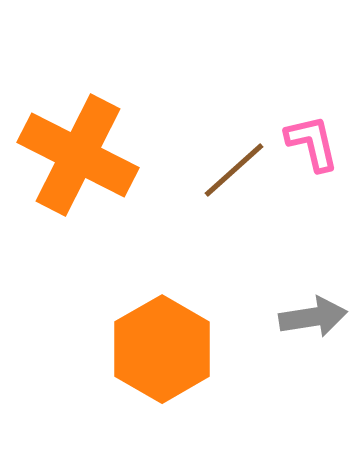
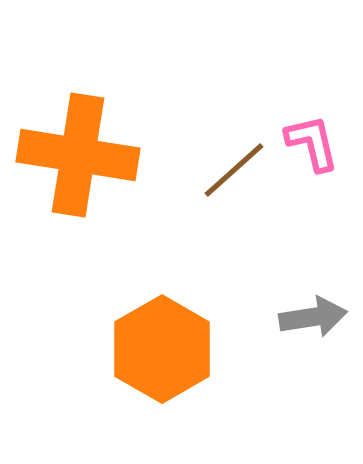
orange cross: rotated 18 degrees counterclockwise
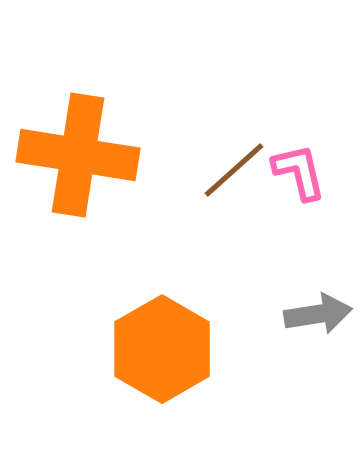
pink L-shape: moved 13 px left, 29 px down
gray arrow: moved 5 px right, 3 px up
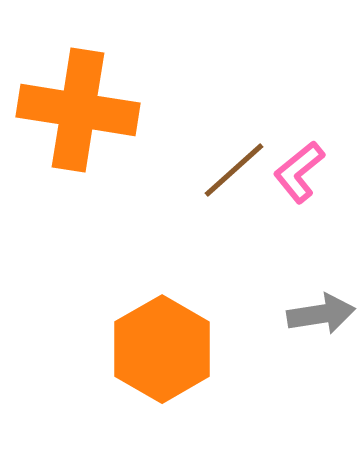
orange cross: moved 45 px up
pink L-shape: rotated 116 degrees counterclockwise
gray arrow: moved 3 px right
